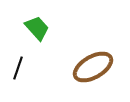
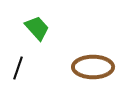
brown ellipse: rotated 30 degrees clockwise
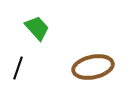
brown ellipse: rotated 12 degrees counterclockwise
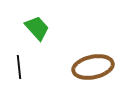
black line: moved 1 px right, 1 px up; rotated 25 degrees counterclockwise
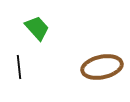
brown ellipse: moved 9 px right
